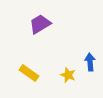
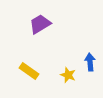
yellow rectangle: moved 2 px up
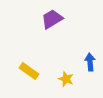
purple trapezoid: moved 12 px right, 5 px up
yellow star: moved 2 px left, 4 px down
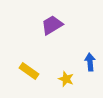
purple trapezoid: moved 6 px down
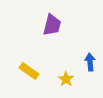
purple trapezoid: rotated 135 degrees clockwise
yellow star: rotated 14 degrees clockwise
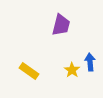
purple trapezoid: moved 9 px right
yellow star: moved 6 px right, 9 px up
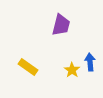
yellow rectangle: moved 1 px left, 4 px up
